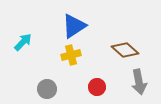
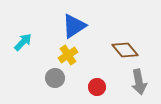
brown diamond: rotated 8 degrees clockwise
yellow cross: moved 3 px left; rotated 18 degrees counterclockwise
gray circle: moved 8 px right, 11 px up
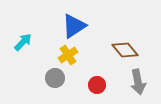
gray arrow: moved 1 px left
red circle: moved 2 px up
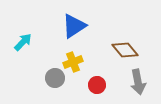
yellow cross: moved 5 px right, 7 px down; rotated 12 degrees clockwise
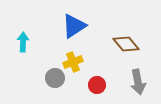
cyan arrow: rotated 42 degrees counterclockwise
brown diamond: moved 1 px right, 6 px up
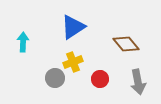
blue triangle: moved 1 px left, 1 px down
red circle: moved 3 px right, 6 px up
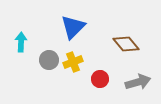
blue triangle: rotated 12 degrees counterclockwise
cyan arrow: moved 2 px left
gray circle: moved 6 px left, 18 px up
gray arrow: rotated 95 degrees counterclockwise
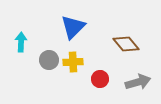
yellow cross: rotated 18 degrees clockwise
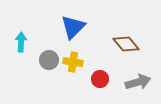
yellow cross: rotated 12 degrees clockwise
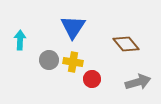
blue triangle: rotated 12 degrees counterclockwise
cyan arrow: moved 1 px left, 2 px up
red circle: moved 8 px left
